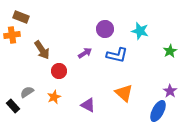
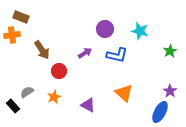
blue ellipse: moved 2 px right, 1 px down
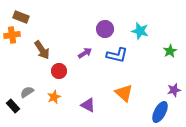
purple star: moved 4 px right, 1 px up; rotated 24 degrees clockwise
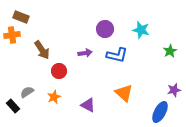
cyan star: moved 1 px right, 1 px up
purple arrow: rotated 24 degrees clockwise
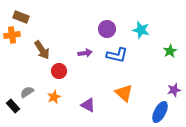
purple circle: moved 2 px right
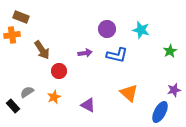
orange triangle: moved 5 px right
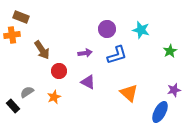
blue L-shape: rotated 30 degrees counterclockwise
purple triangle: moved 23 px up
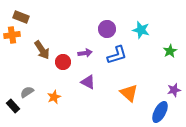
red circle: moved 4 px right, 9 px up
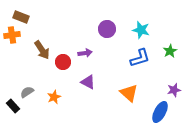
blue L-shape: moved 23 px right, 3 px down
